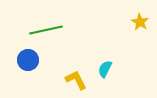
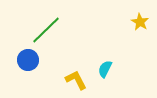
green line: rotated 32 degrees counterclockwise
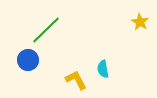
cyan semicircle: moved 2 px left; rotated 36 degrees counterclockwise
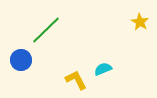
blue circle: moved 7 px left
cyan semicircle: rotated 78 degrees clockwise
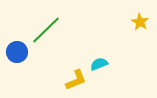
blue circle: moved 4 px left, 8 px up
cyan semicircle: moved 4 px left, 5 px up
yellow L-shape: rotated 95 degrees clockwise
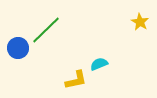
blue circle: moved 1 px right, 4 px up
yellow L-shape: rotated 10 degrees clockwise
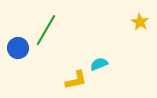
green line: rotated 16 degrees counterclockwise
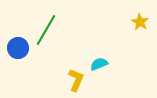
yellow L-shape: rotated 55 degrees counterclockwise
